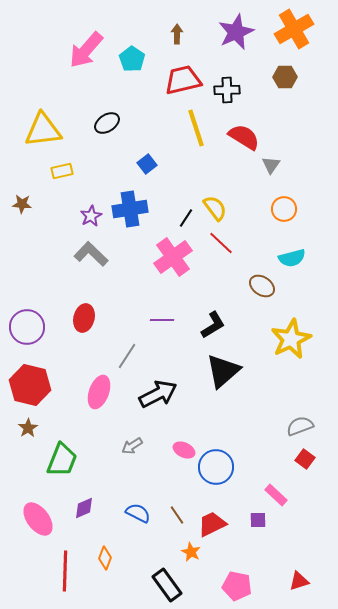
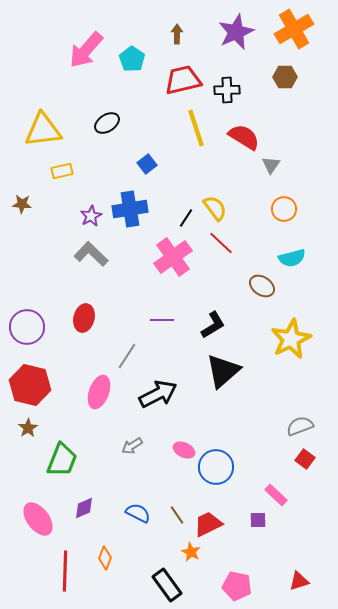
red trapezoid at (212, 524): moved 4 px left
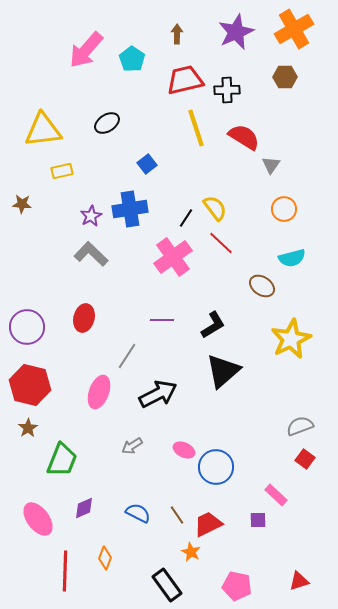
red trapezoid at (183, 80): moved 2 px right
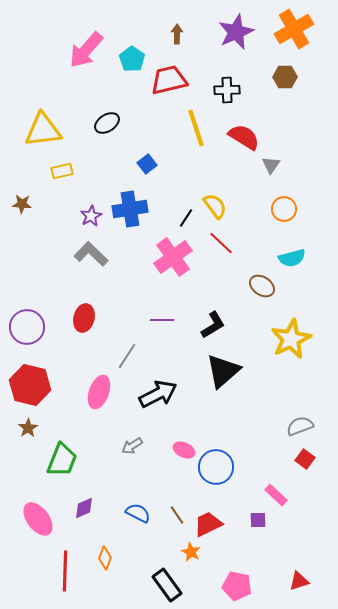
red trapezoid at (185, 80): moved 16 px left
yellow semicircle at (215, 208): moved 2 px up
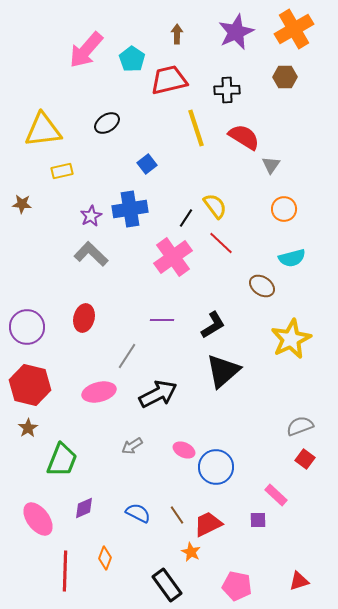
pink ellipse at (99, 392): rotated 56 degrees clockwise
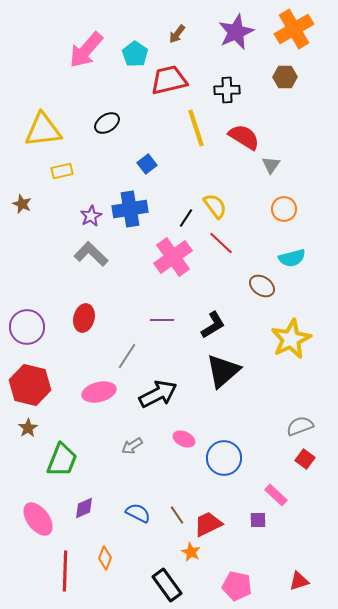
brown arrow at (177, 34): rotated 144 degrees counterclockwise
cyan pentagon at (132, 59): moved 3 px right, 5 px up
brown star at (22, 204): rotated 18 degrees clockwise
pink ellipse at (184, 450): moved 11 px up
blue circle at (216, 467): moved 8 px right, 9 px up
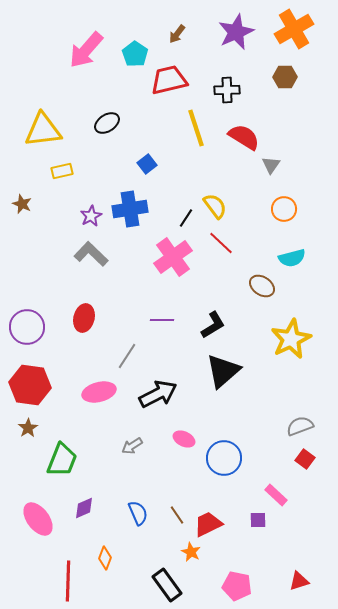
red hexagon at (30, 385): rotated 6 degrees counterclockwise
blue semicircle at (138, 513): rotated 40 degrees clockwise
red line at (65, 571): moved 3 px right, 10 px down
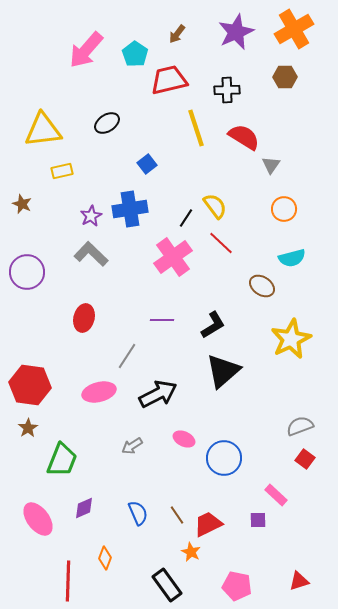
purple circle at (27, 327): moved 55 px up
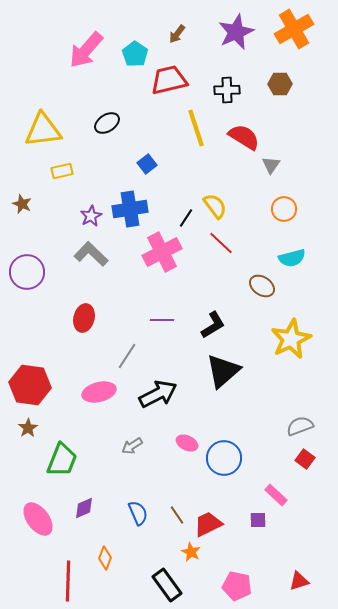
brown hexagon at (285, 77): moved 5 px left, 7 px down
pink cross at (173, 257): moved 11 px left, 5 px up; rotated 9 degrees clockwise
pink ellipse at (184, 439): moved 3 px right, 4 px down
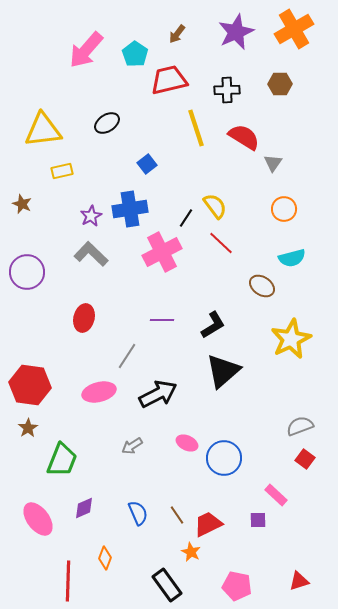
gray triangle at (271, 165): moved 2 px right, 2 px up
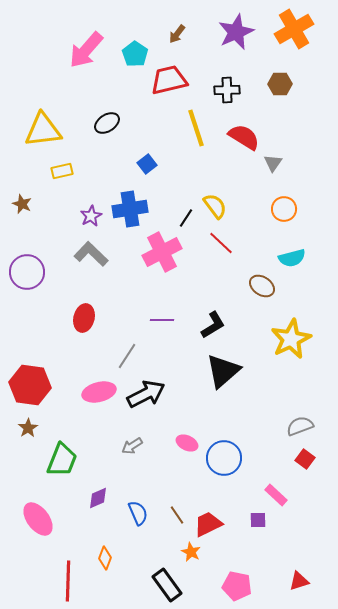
black arrow at (158, 394): moved 12 px left
purple diamond at (84, 508): moved 14 px right, 10 px up
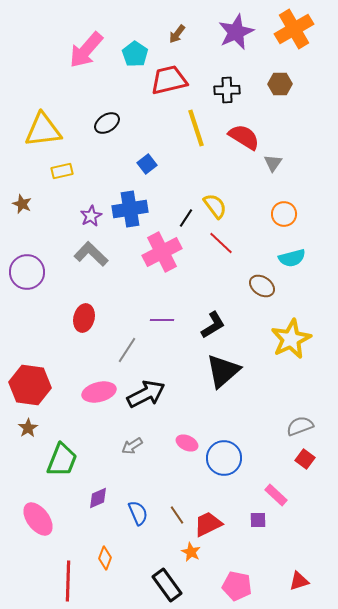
orange circle at (284, 209): moved 5 px down
gray line at (127, 356): moved 6 px up
